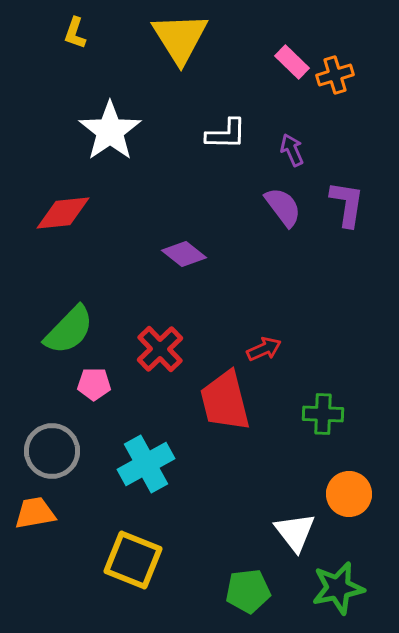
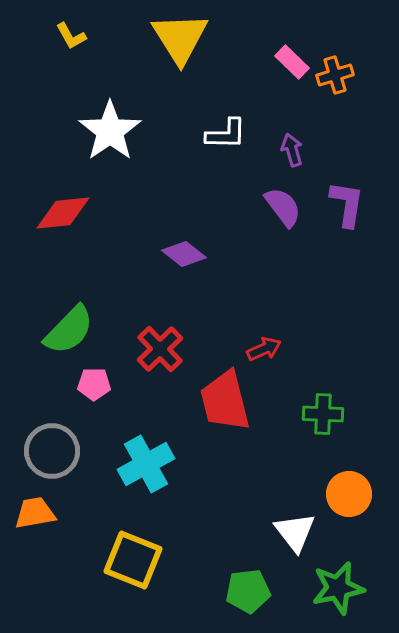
yellow L-shape: moved 4 px left, 3 px down; rotated 48 degrees counterclockwise
purple arrow: rotated 8 degrees clockwise
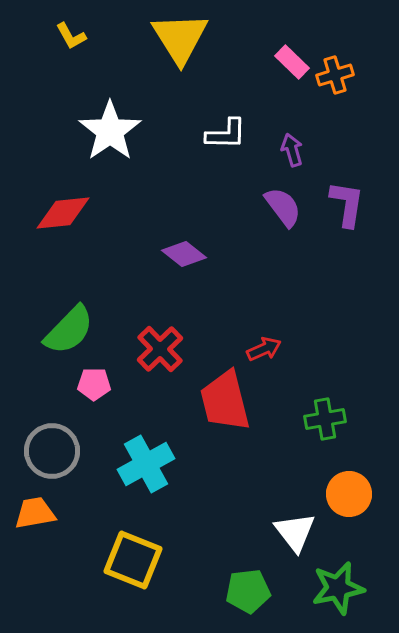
green cross: moved 2 px right, 5 px down; rotated 12 degrees counterclockwise
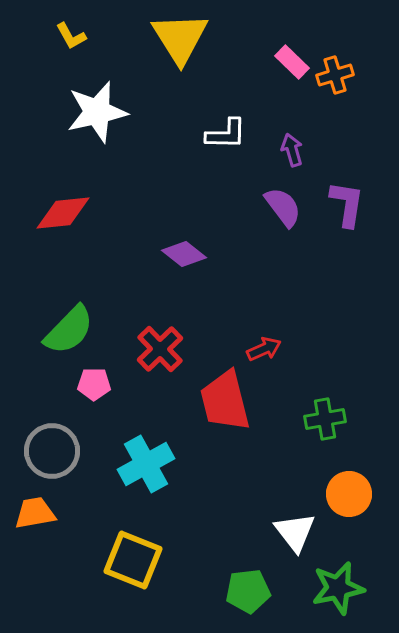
white star: moved 13 px left, 19 px up; rotated 22 degrees clockwise
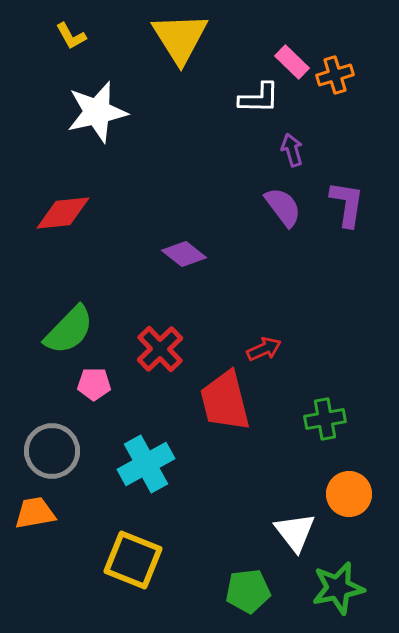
white L-shape: moved 33 px right, 36 px up
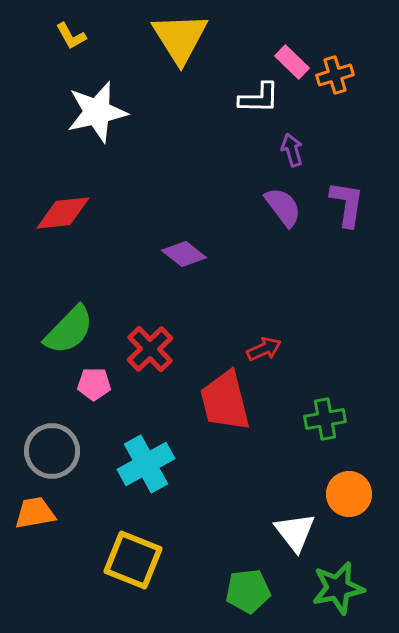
red cross: moved 10 px left
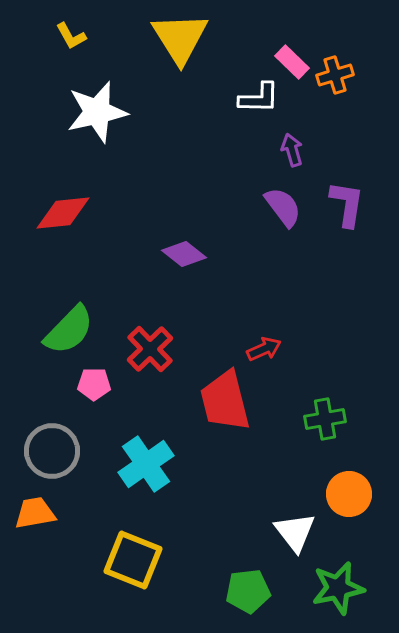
cyan cross: rotated 6 degrees counterclockwise
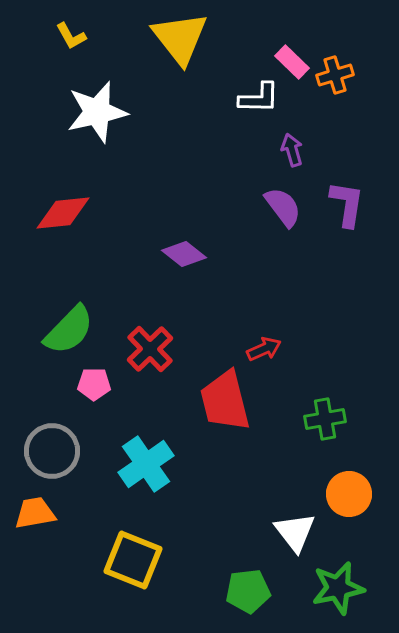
yellow triangle: rotated 6 degrees counterclockwise
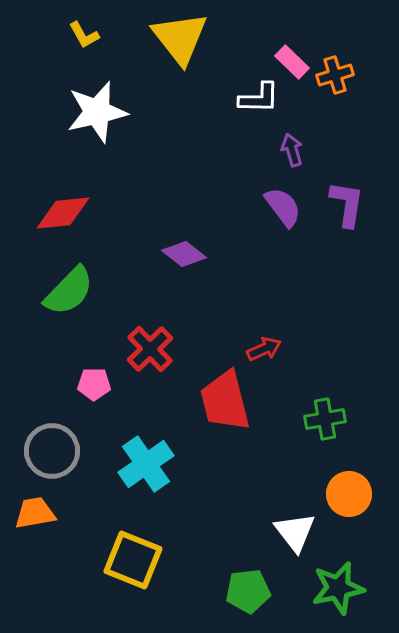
yellow L-shape: moved 13 px right, 1 px up
green semicircle: moved 39 px up
